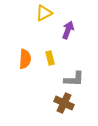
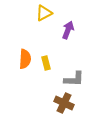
yellow rectangle: moved 4 px left, 5 px down
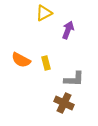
orange semicircle: moved 4 px left, 1 px down; rotated 114 degrees clockwise
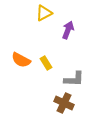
yellow rectangle: rotated 16 degrees counterclockwise
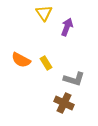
yellow triangle: rotated 36 degrees counterclockwise
purple arrow: moved 1 px left, 3 px up
gray L-shape: rotated 15 degrees clockwise
